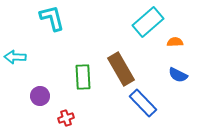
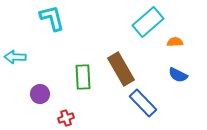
purple circle: moved 2 px up
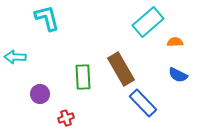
cyan L-shape: moved 5 px left
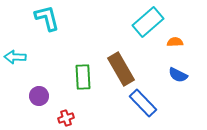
purple circle: moved 1 px left, 2 px down
